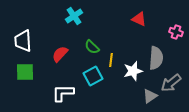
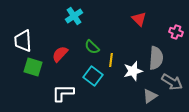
red triangle: rotated 21 degrees clockwise
green square: moved 8 px right, 5 px up; rotated 18 degrees clockwise
cyan square: rotated 24 degrees counterclockwise
gray arrow: moved 1 px right, 1 px up; rotated 110 degrees counterclockwise
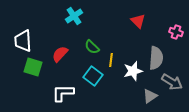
red triangle: moved 1 px left, 2 px down
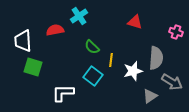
cyan cross: moved 5 px right
red triangle: moved 3 px left, 1 px down; rotated 28 degrees counterclockwise
red semicircle: moved 5 px left, 24 px up; rotated 36 degrees clockwise
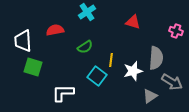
cyan cross: moved 8 px right, 4 px up
red triangle: moved 2 px left
pink cross: moved 1 px up
green semicircle: moved 7 px left; rotated 77 degrees counterclockwise
cyan square: moved 4 px right
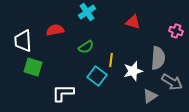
green semicircle: moved 1 px right
gray semicircle: moved 2 px right
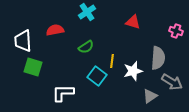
yellow line: moved 1 px right, 1 px down
